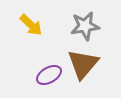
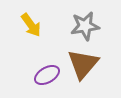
yellow arrow: rotated 10 degrees clockwise
purple ellipse: moved 2 px left
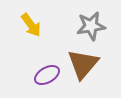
gray star: moved 6 px right
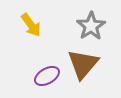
gray star: rotated 24 degrees counterclockwise
purple ellipse: moved 1 px down
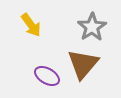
gray star: moved 1 px right, 1 px down
purple ellipse: rotated 60 degrees clockwise
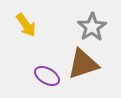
yellow arrow: moved 5 px left
brown triangle: rotated 32 degrees clockwise
